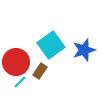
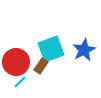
cyan square: moved 4 px down; rotated 16 degrees clockwise
blue star: rotated 10 degrees counterclockwise
brown rectangle: moved 1 px right, 5 px up
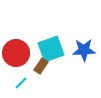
blue star: rotated 25 degrees clockwise
red circle: moved 9 px up
cyan line: moved 1 px right, 1 px down
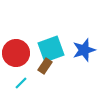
blue star: rotated 15 degrees counterclockwise
brown rectangle: moved 4 px right
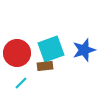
red circle: moved 1 px right
brown rectangle: rotated 49 degrees clockwise
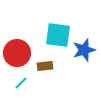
cyan square: moved 7 px right, 14 px up; rotated 28 degrees clockwise
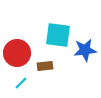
blue star: moved 1 px right; rotated 10 degrees clockwise
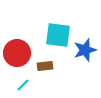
blue star: rotated 10 degrees counterclockwise
cyan line: moved 2 px right, 2 px down
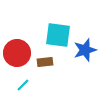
brown rectangle: moved 4 px up
